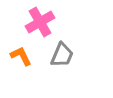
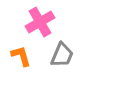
orange L-shape: rotated 10 degrees clockwise
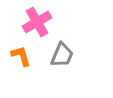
pink cross: moved 3 px left
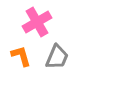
gray trapezoid: moved 5 px left, 2 px down
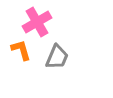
orange L-shape: moved 6 px up
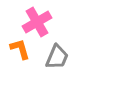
orange L-shape: moved 1 px left, 1 px up
